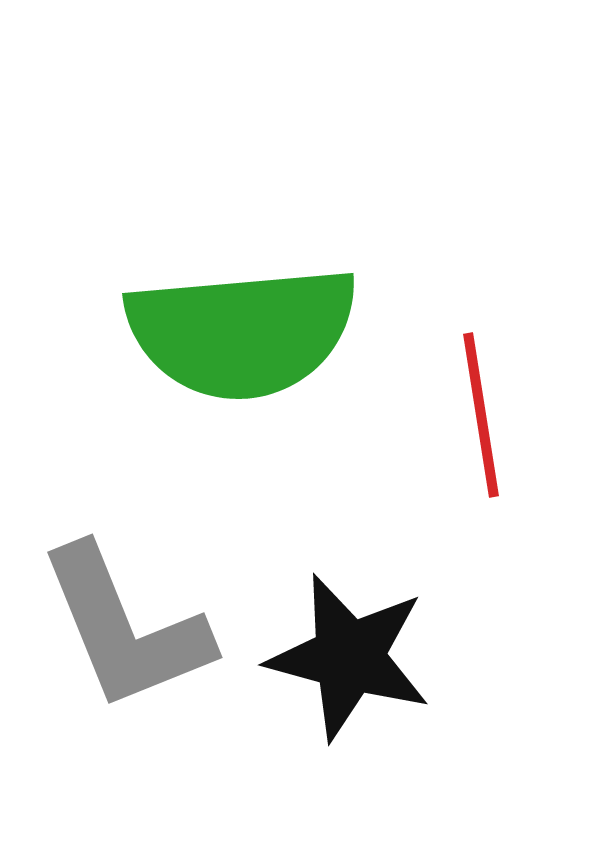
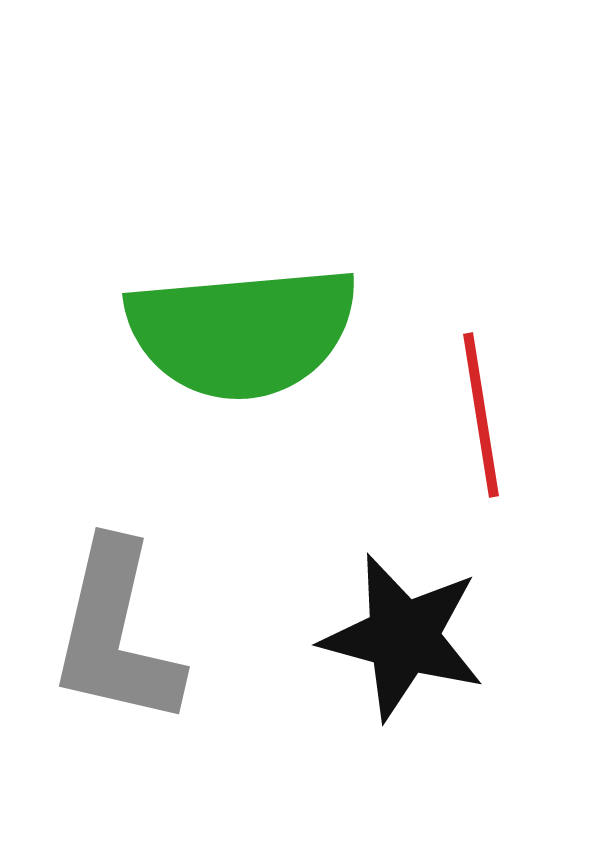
gray L-shape: moved 9 px left, 6 px down; rotated 35 degrees clockwise
black star: moved 54 px right, 20 px up
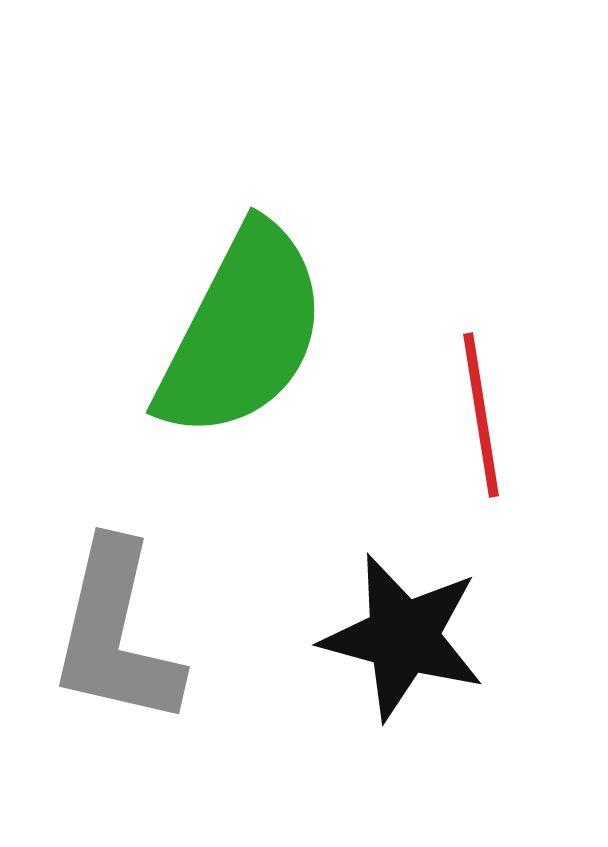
green semicircle: rotated 58 degrees counterclockwise
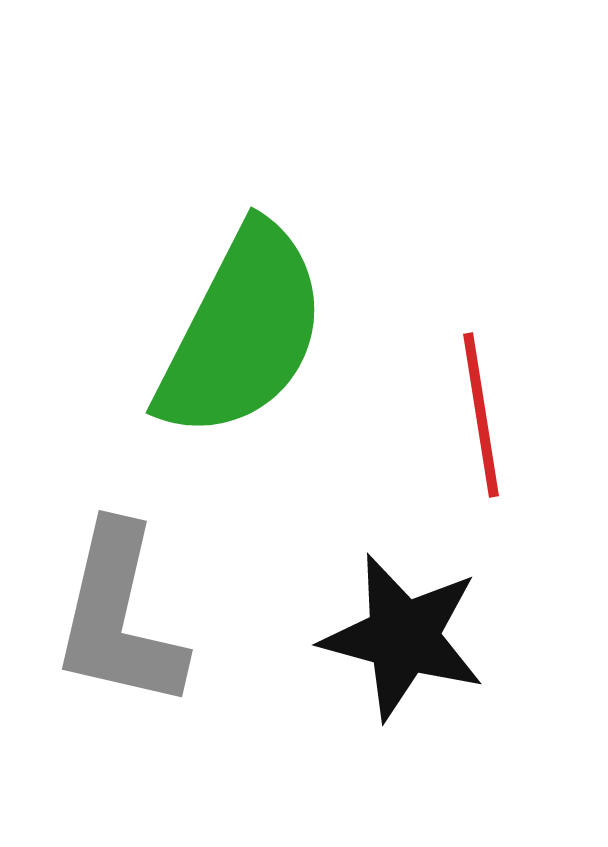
gray L-shape: moved 3 px right, 17 px up
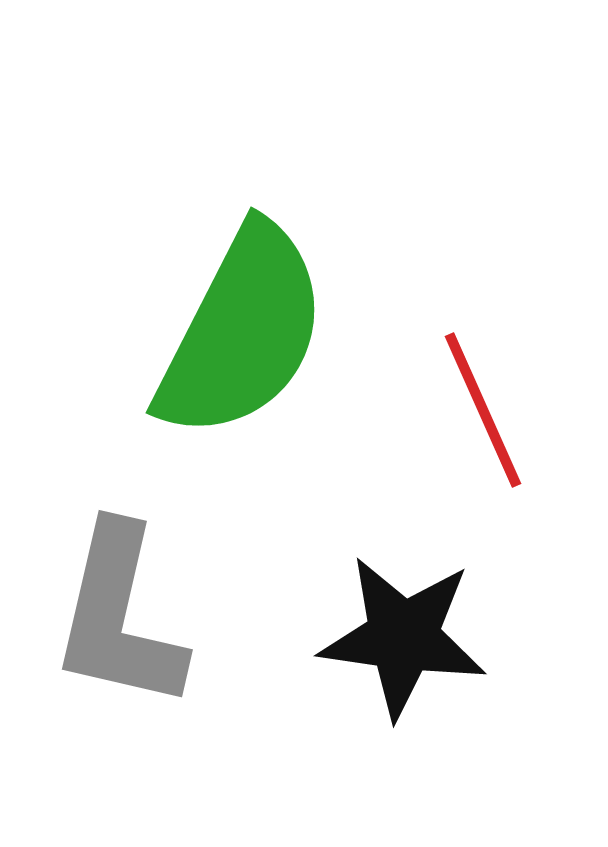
red line: moved 2 px right, 5 px up; rotated 15 degrees counterclockwise
black star: rotated 7 degrees counterclockwise
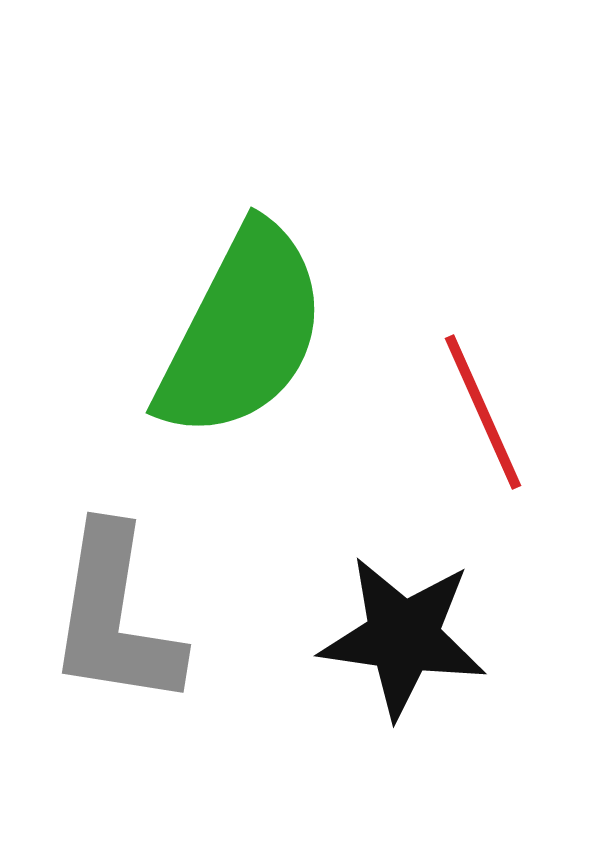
red line: moved 2 px down
gray L-shape: moved 4 px left; rotated 4 degrees counterclockwise
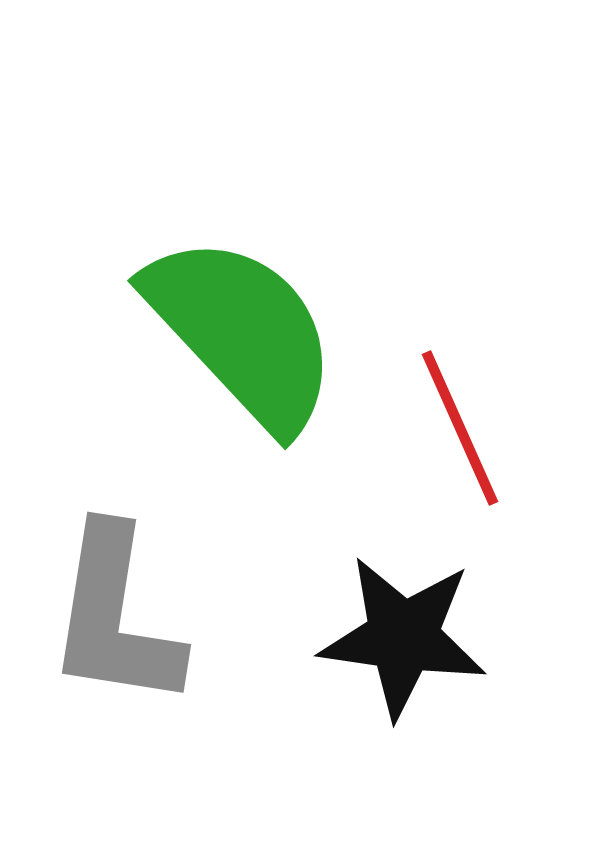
green semicircle: rotated 70 degrees counterclockwise
red line: moved 23 px left, 16 px down
